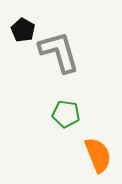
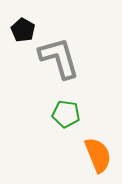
gray L-shape: moved 6 px down
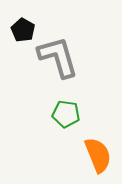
gray L-shape: moved 1 px left, 1 px up
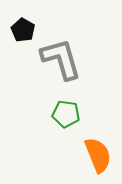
gray L-shape: moved 3 px right, 2 px down
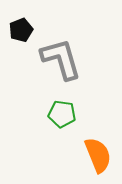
black pentagon: moved 2 px left; rotated 20 degrees clockwise
green pentagon: moved 4 px left
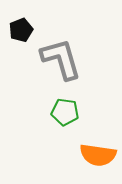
green pentagon: moved 3 px right, 2 px up
orange semicircle: rotated 120 degrees clockwise
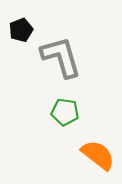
gray L-shape: moved 2 px up
orange semicircle: rotated 150 degrees counterclockwise
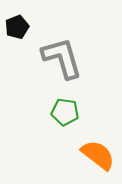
black pentagon: moved 4 px left, 3 px up
gray L-shape: moved 1 px right, 1 px down
